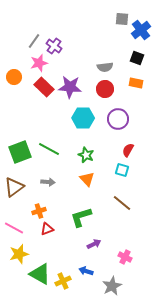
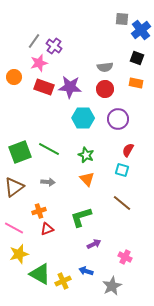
red rectangle: rotated 24 degrees counterclockwise
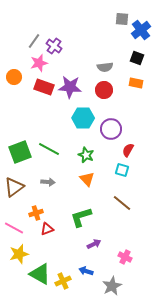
red circle: moved 1 px left, 1 px down
purple circle: moved 7 px left, 10 px down
orange cross: moved 3 px left, 2 px down
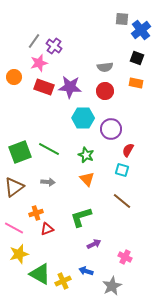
red circle: moved 1 px right, 1 px down
brown line: moved 2 px up
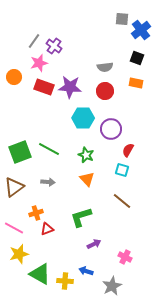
yellow cross: moved 2 px right; rotated 28 degrees clockwise
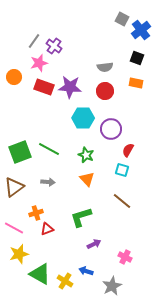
gray square: rotated 24 degrees clockwise
yellow cross: rotated 28 degrees clockwise
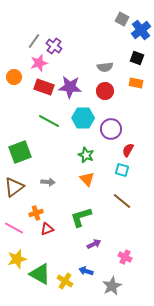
green line: moved 28 px up
yellow star: moved 2 px left, 5 px down
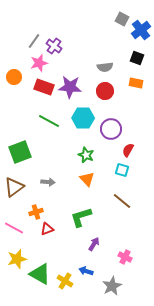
orange cross: moved 1 px up
purple arrow: rotated 32 degrees counterclockwise
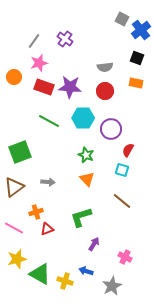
purple cross: moved 11 px right, 7 px up
yellow cross: rotated 14 degrees counterclockwise
